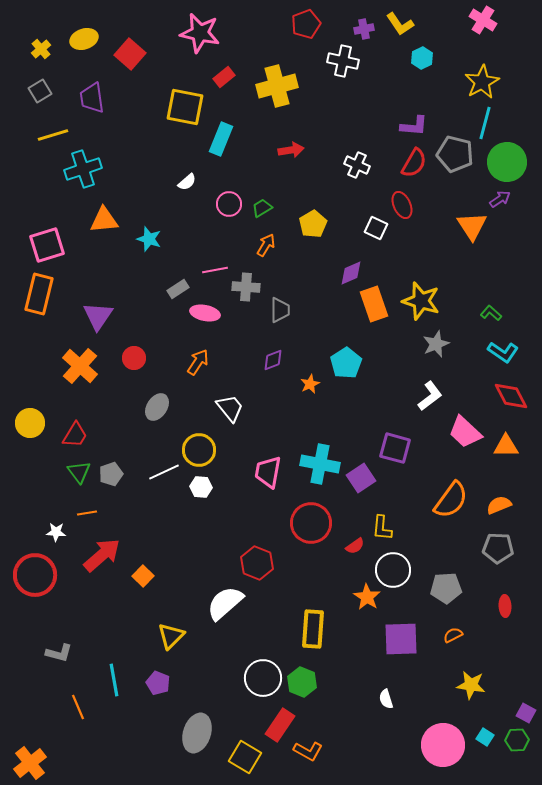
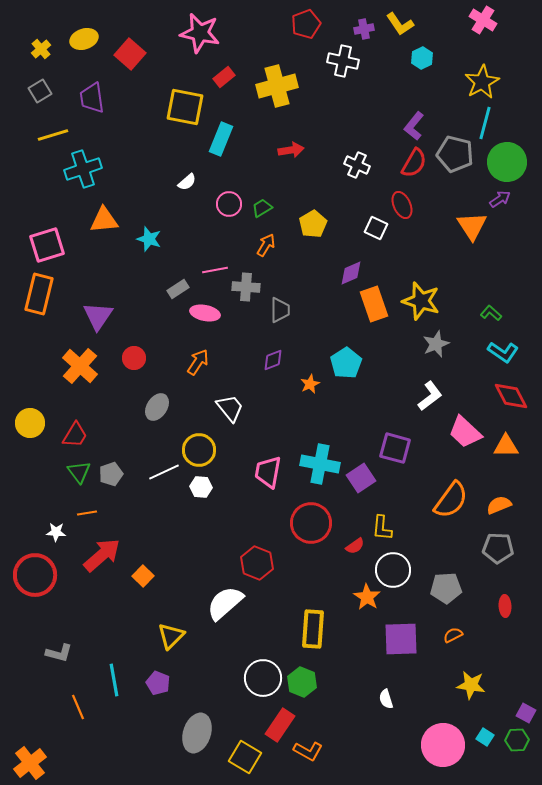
purple L-shape at (414, 126): rotated 124 degrees clockwise
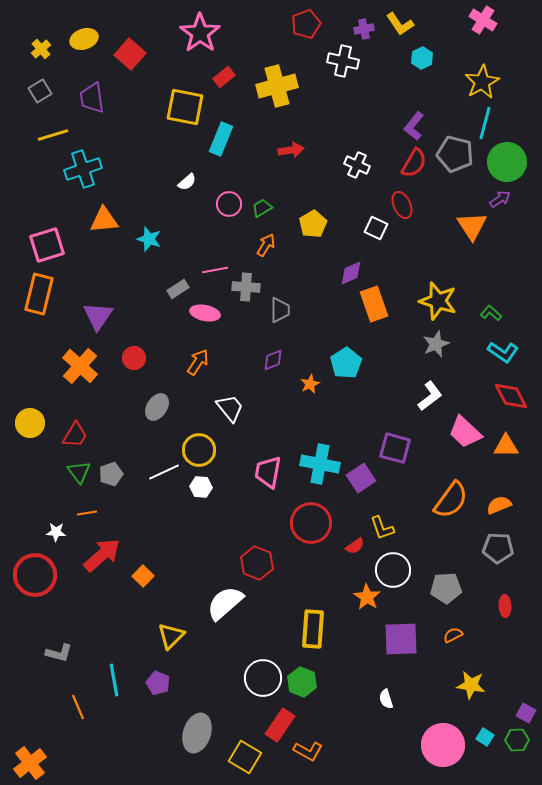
pink star at (200, 33): rotated 24 degrees clockwise
yellow star at (421, 301): moved 17 px right
yellow L-shape at (382, 528): rotated 24 degrees counterclockwise
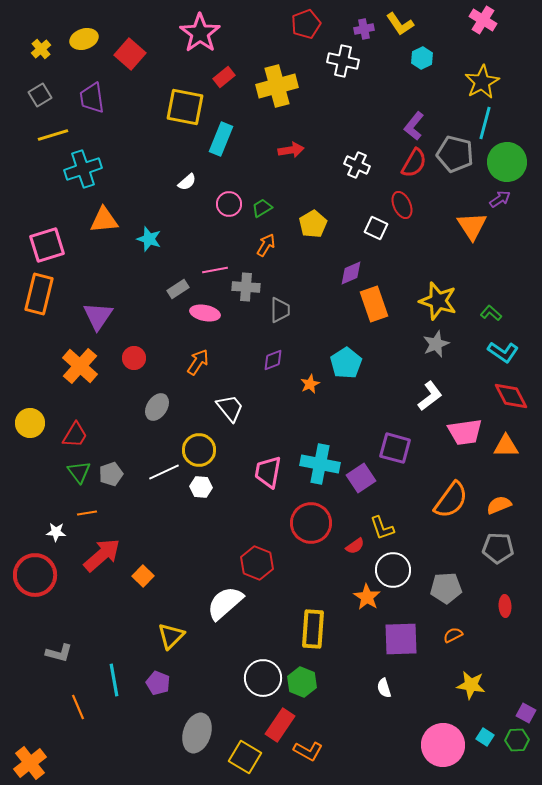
gray square at (40, 91): moved 4 px down
pink trapezoid at (465, 432): rotated 51 degrees counterclockwise
white semicircle at (386, 699): moved 2 px left, 11 px up
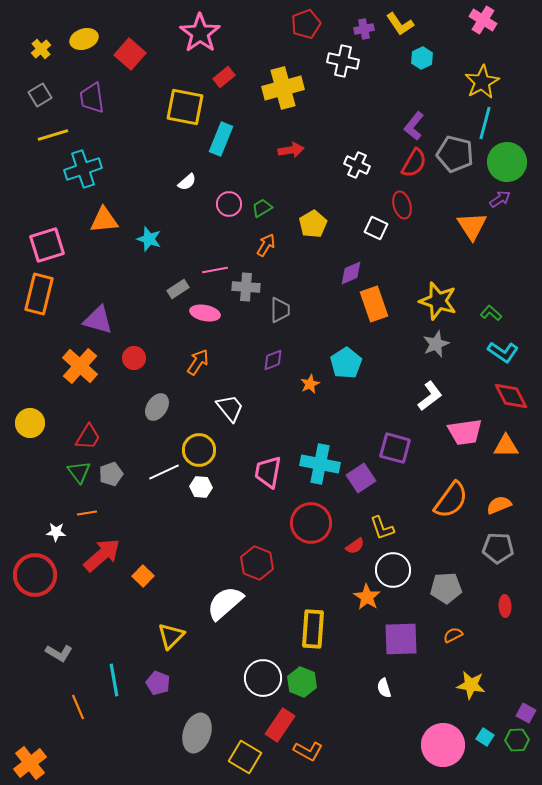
yellow cross at (277, 86): moved 6 px right, 2 px down
red ellipse at (402, 205): rotated 8 degrees clockwise
purple triangle at (98, 316): moved 4 px down; rotated 48 degrees counterclockwise
red trapezoid at (75, 435): moved 13 px right, 2 px down
gray L-shape at (59, 653): rotated 16 degrees clockwise
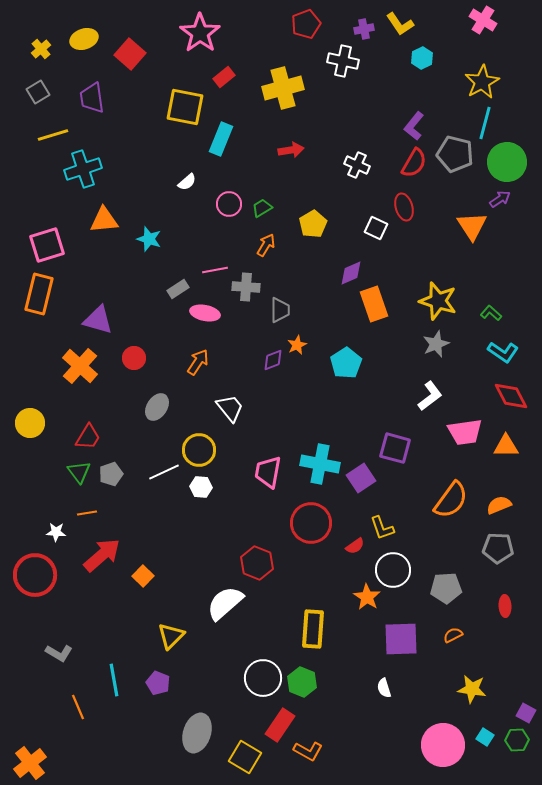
gray square at (40, 95): moved 2 px left, 3 px up
red ellipse at (402, 205): moved 2 px right, 2 px down
orange star at (310, 384): moved 13 px left, 39 px up
yellow star at (471, 685): moved 1 px right, 4 px down
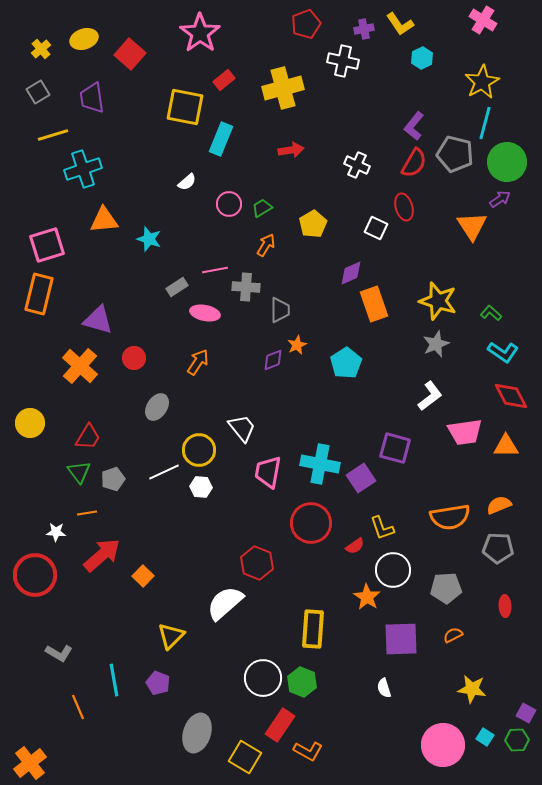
red rectangle at (224, 77): moved 3 px down
gray rectangle at (178, 289): moved 1 px left, 2 px up
white trapezoid at (230, 408): moved 12 px right, 20 px down
gray pentagon at (111, 474): moved 2 px right, 5 px down
orange semicircle at (451, 500): moved 1 px left, 17 px down; rotated 45 degrees clockwise
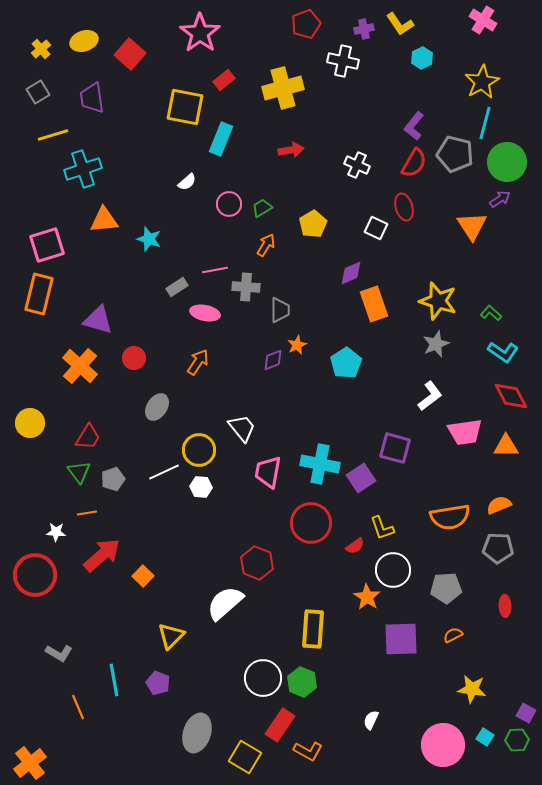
yellow ellipse at (84, 39): moved 2 px down
white semicircle at (384, 688): moved 13 px left, 32 px down; rotated 42 degrees clockwise
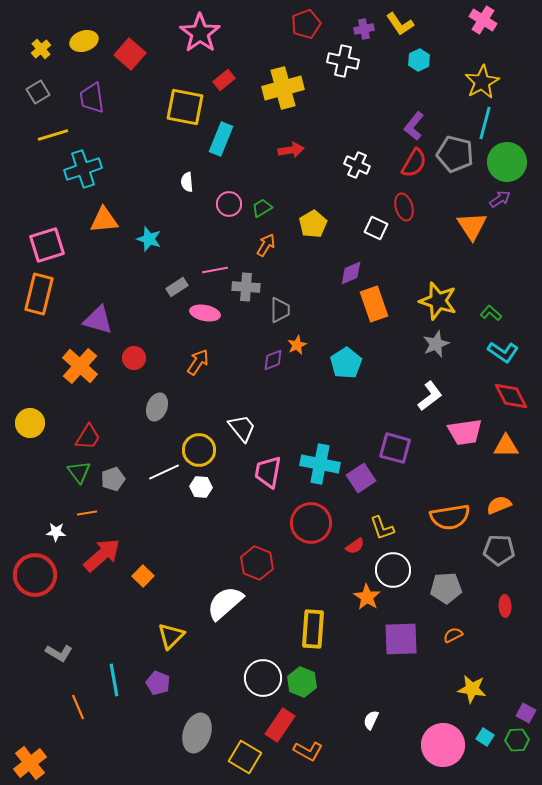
cyan hexagon at (422, 58): moved 3 px left, 2 px down
white semicircle at (187, 182): rotated 126 degrees clockwise
gray ellipse at (157, 407): rotated 12 degrees counterclockwise
gray pentagon at (498, 548): moved 1 px right, 2 px down
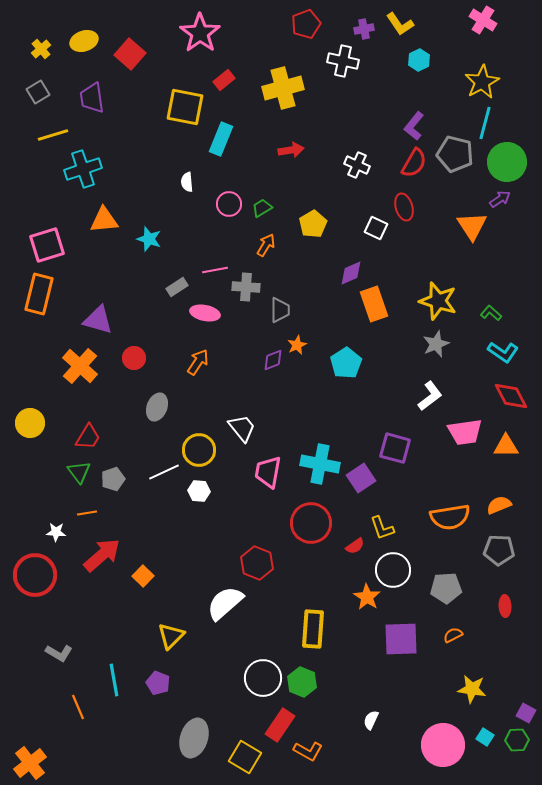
white hexagon at (201, 487): moved 2 px left, 4 px down
gray ellipse at (197, 733): moved 3 px left, 5 px down
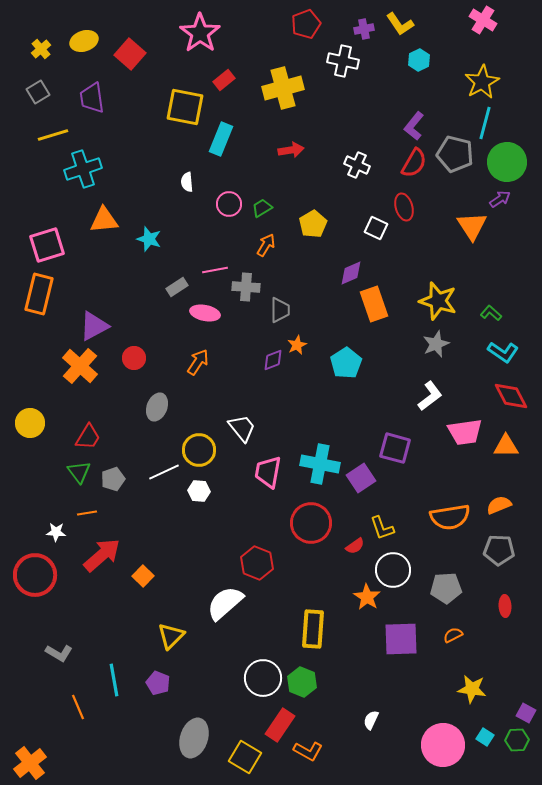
purple triangle at (98, 320): moved 4 px left, 6 px down; rotated 44 degrees counterclockwise
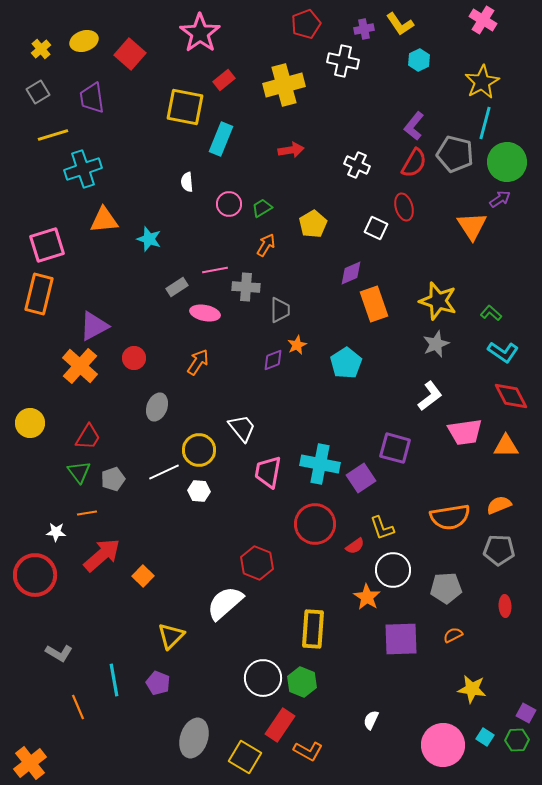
yellow cross at (283, 88): moved 1 px right, 3 px up
red circle at (311, 523): moved 4 px right, 1 px down
